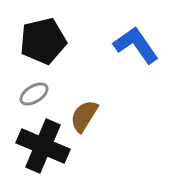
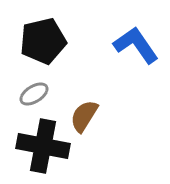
black cross: rotated 12 degrees counterclockwise
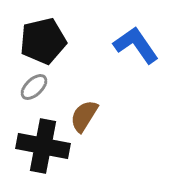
gray ellipse: moved 7 px up; rotated 12 degrees counterclockwise
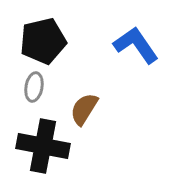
gray ellipse: rotated 36 degrees counterclockwise
brown semicircle: moved 7 px up
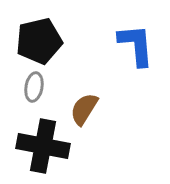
black pentagon: moved 4 px left
blue L-shape: rotated 30 degrees clockwise
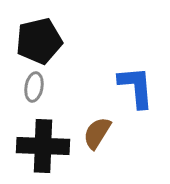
blue L-shape: moved 42 px down
brown semicircle: moved 13 px right, 24 px down
black cross: rotated 9 degrees counterclockwise
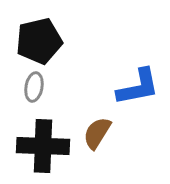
blue L-shape: moved 2 px right; rotated 84 degrees clockwise
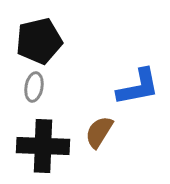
brown semicircle: moved 2 px right, 1 px up
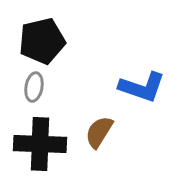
black pentagon: moved 3 px right
blue L-shape: moved 4 px right; rotated 30 degrees clockwise
black cross: moved 3 px left, 2 px up
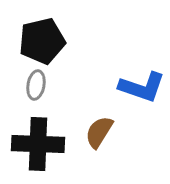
gray ellipse: moved 2 px right, 2 px up
black cross: moved 2 px left
